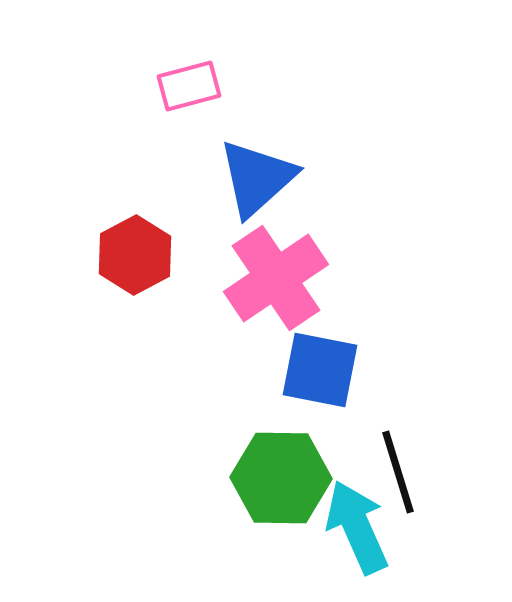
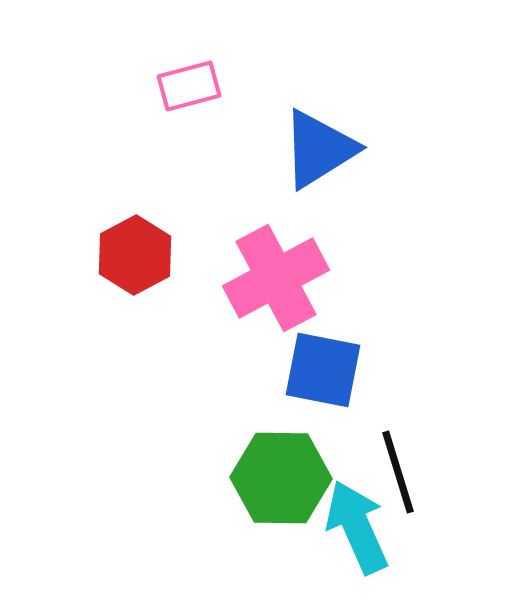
blue triangle: moved 62 px right, 29 px up; rotated 10 degrees clockwise
pink cross: rotated 6 degrees clockwise
blue square: moved 3 px right
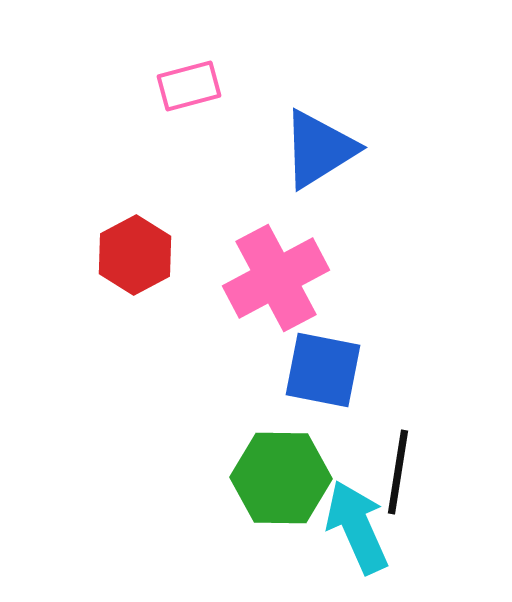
black line: rotated 26 degrees clockwise
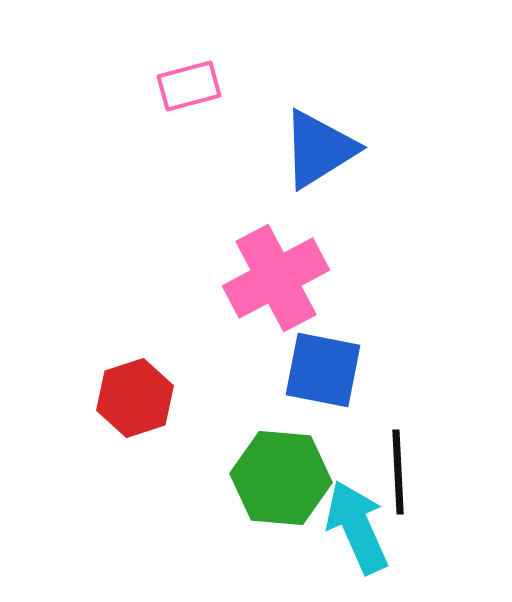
red hexagon: moved 143 px down; rotated 10 degrees clockwise
black line: rotated 12 degrees counterclockwise
green hexagon: rotated 4 degrees clockwise
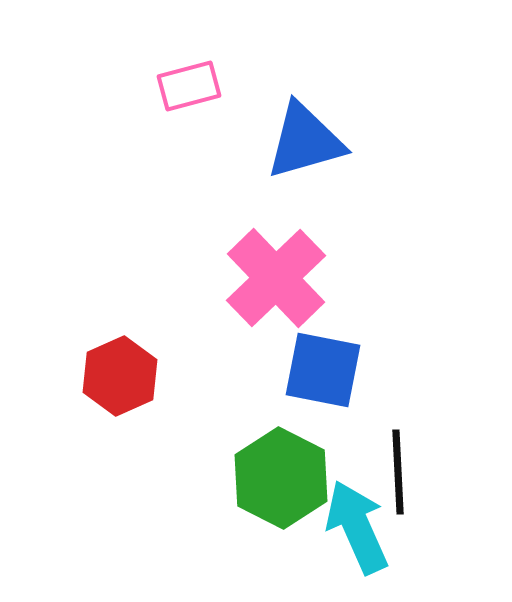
blue triangle: moved 14 px left, 8 px up; rotated 16 degrees clockwise
pink cross: rotated 16 degrees counterclockwise
red hexagon: moved 15 px left, 22 px up; rotated 6 degrees counterclockwise
green hexagon: rotated 22 degrees clockwise
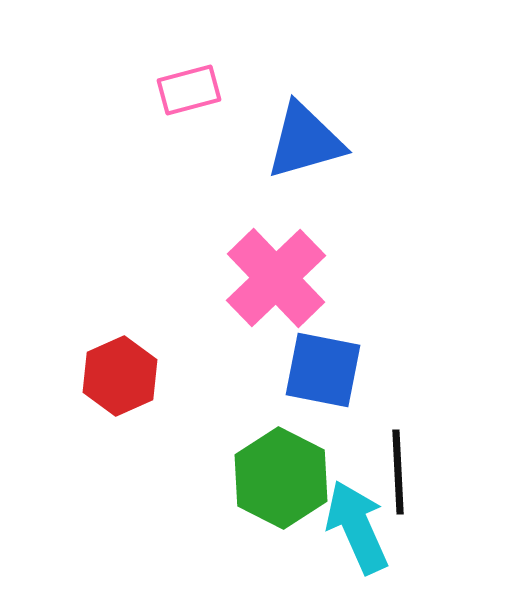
pink rectangle: moved 4 px down
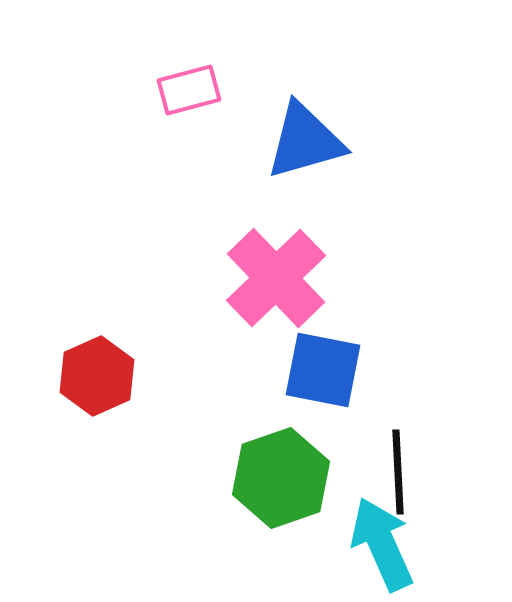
red hexagon: moved 23 px left
green hexagon: rotated 14 degrees clockwise
cyan arrow: moved 25 px right, 17 px down
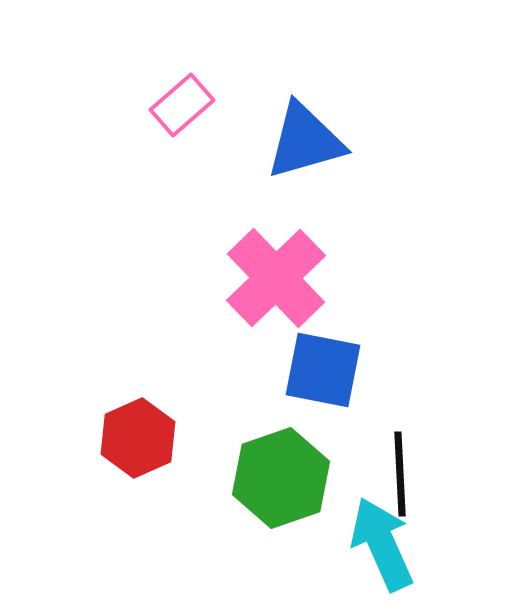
pink rectangle: moved 7 px left, 15 px down; rotated 26 degrees counterclockwise
red hexagon: moved 41 px right, 62 px down
black line: moved 2 px right, 2 px down
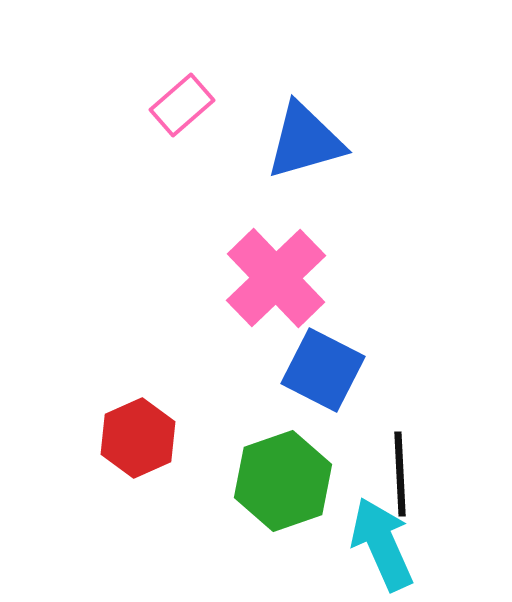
blue square: rotated 16 degrees clockwise
green hexagon: moved 2 px right, 3 px down
